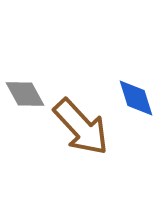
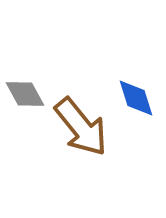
brown arrow: rotated 4 degrees clockwise
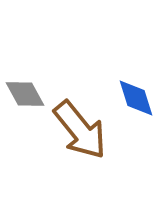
brown arrow: moved 1 px left, 3 px down
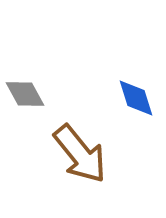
brown arrow: moved 24 px down
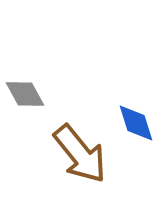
blue diamond: moved 25 px down
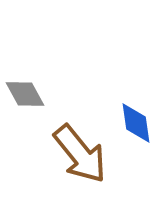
blue diamond: rotated 9 degrees clockwise
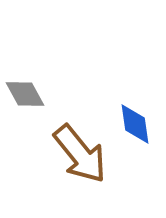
blue diamond: moved 1 px left, 1 px down
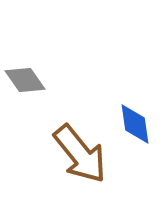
gray diamond: moved 14 px up; rotated 6 degrees counterclockwise
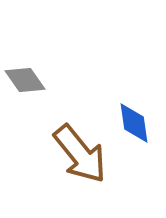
blue diamond: moved 1 px left, 1 px up
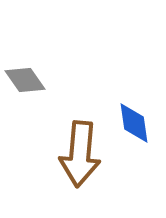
brown arrow: rotated 44 degrees clockwise
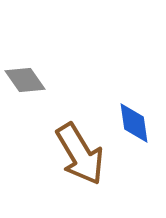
brown arrow: rotated 36 degrees counterclockwise
